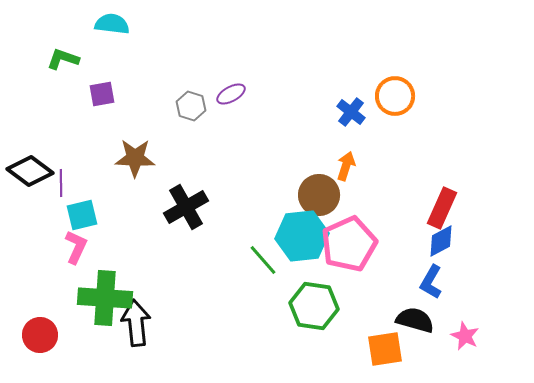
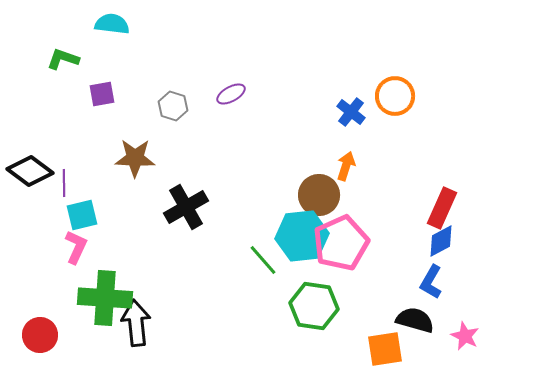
gray hexagon: moved 18 px left
purple line: moved 3 px right
pink pentagon: moved 8 px left, 1 px up
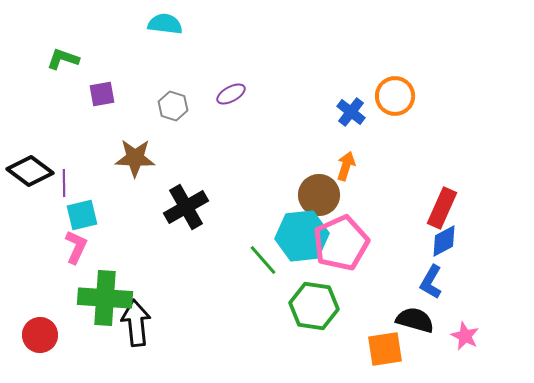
cyan semicircle: moved 53 px right
blue diamond: moved 3 px right
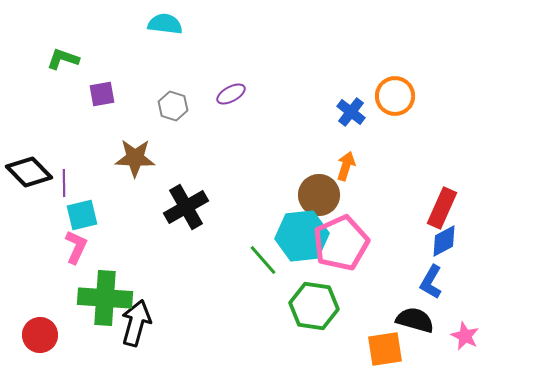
black diamond: moved 1 px left, 1 px down; rotated 9 degrees clockwise
black arrow: rotated 21 degrees clockwise
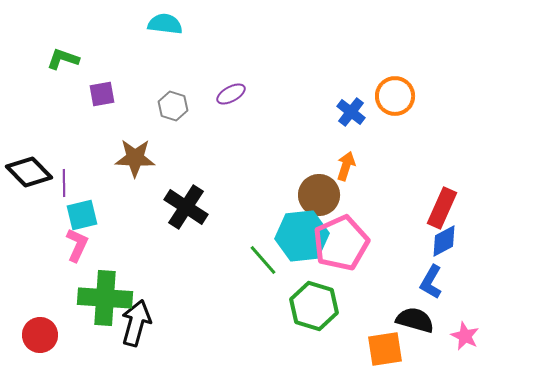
black cross: rotated 27 degrees counterclockwise
pink L-shape: moved 1 px right, 2 px up
green hexagon: rotated 9 degrees clockwise
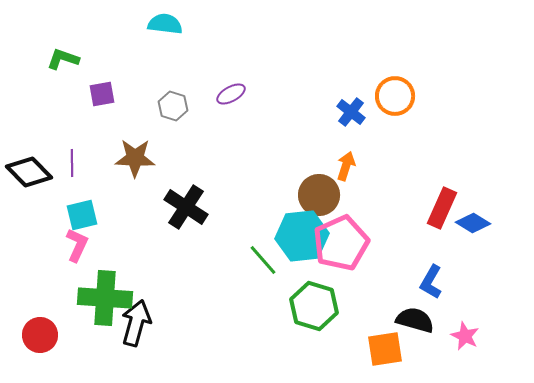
purple line: moved 8 px right, 20 px up
blue diamond: moved 29 px right, 18 px up; rotated 60 degrees clockwise
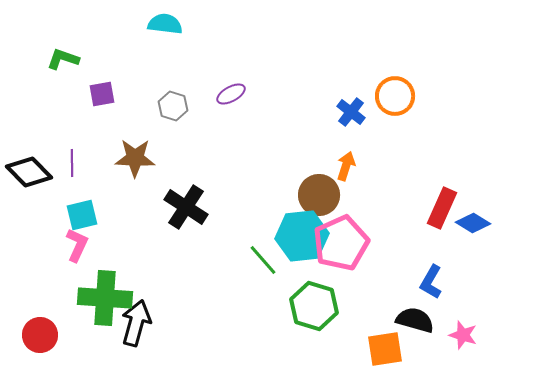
pink star: moved 2 px left, 1 px up; rotated 8 degrees counterclockwise
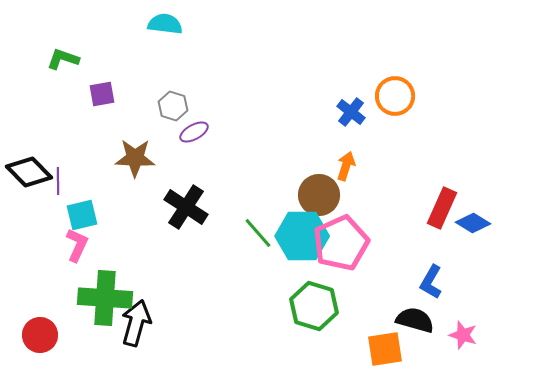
purple ellipse: moved 37 px left, 38 px down
purple line: moved 14 px left, 18 px down
cyan hexagon: rotated 6 degrees clockwise
green line: moved 5 px left, 27 px up
